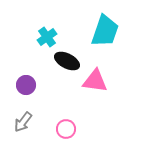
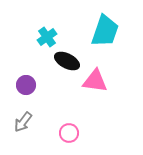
pink circle: moved 3 px right, 4 px down
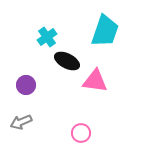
gray arrow: moved 2 px left; rotated 30 degrees clockwise
pink circle: moved 12 px right
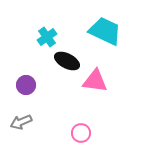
cyan trapezoid: rotated 84 degrees counterclockwise
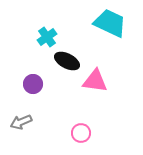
cyan trapezoid: moved 5 px right, 8 px up
purple circle: moved 7 px right, 1 px up
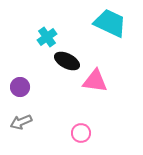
purple circle: moved 13 px left, 3 px down
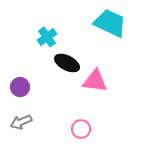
black ellipse: moved 2 px down
pink circle: moved 4 px up
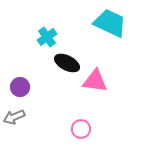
gray arrow: moved 7 px left, 5 px up
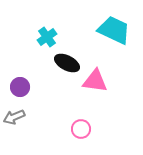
cyan trapezoid: moved 4 px right, 7 px down
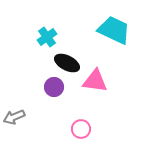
purple circle: moved 34 px right
